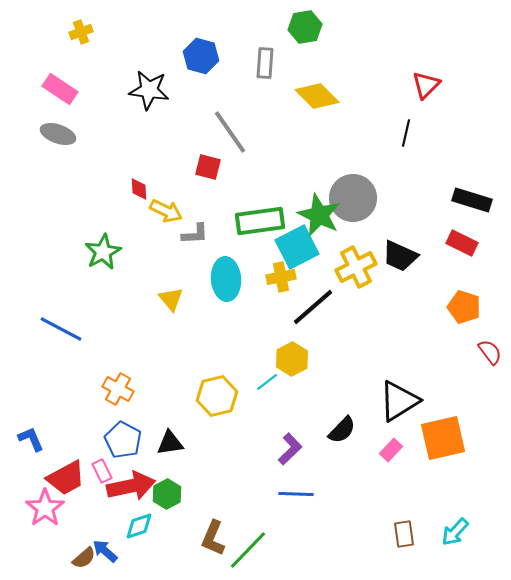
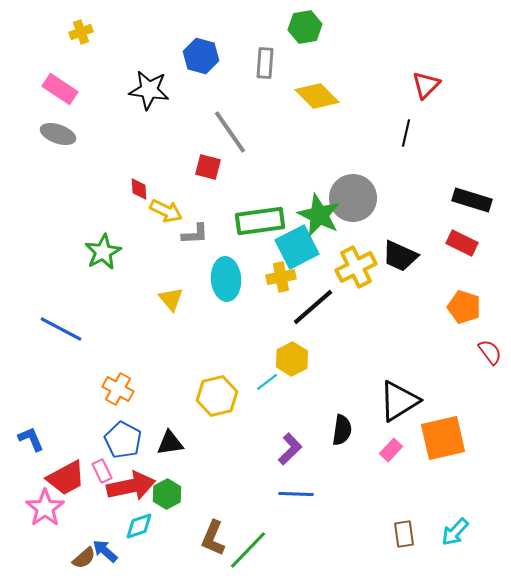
black semicircle at (342, 430): rotated 36 degrees counterclockwise
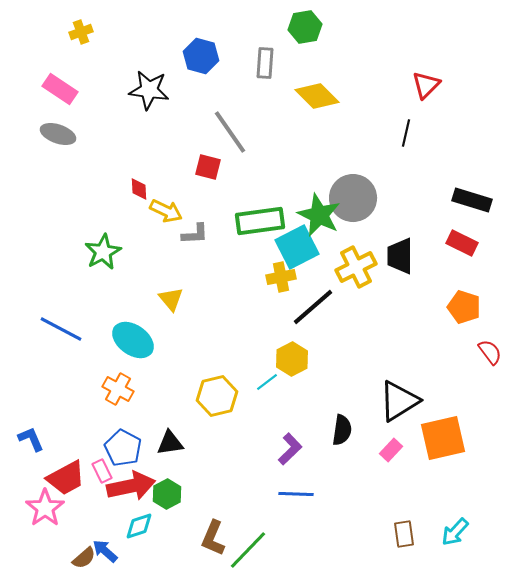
black trapezoid at (400, 256): rotated 66 degrees clockwise
cyan ellipse at (226, 279): moved 93 px left, 61 px down; rotated 51 degrees counterclockwise
blue pentagon at (123, 440): moved 8 px down
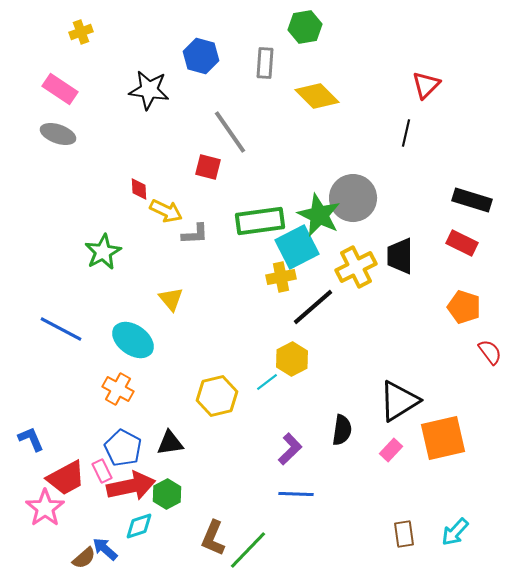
blue arrow at (105, 551): moved 2 px up
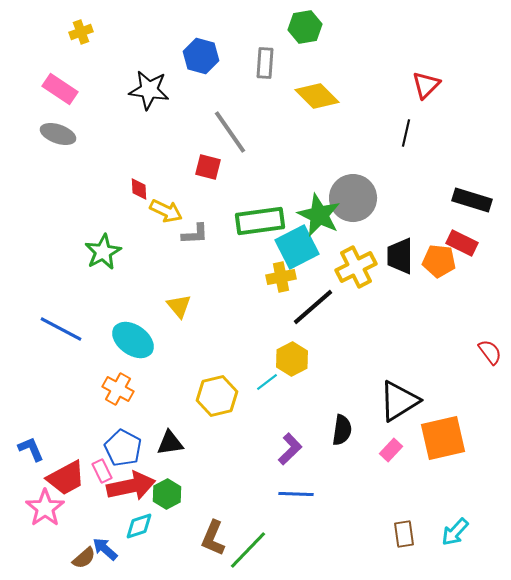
yellow triangle at (171, 299): moved 8 px right, 7 px down
orange pentagon at (464, 307): moved 25 px left, 46 px up; rotated 12 degrees counterclockwise
blue L-shape at (31, 439): moved 10 px down
